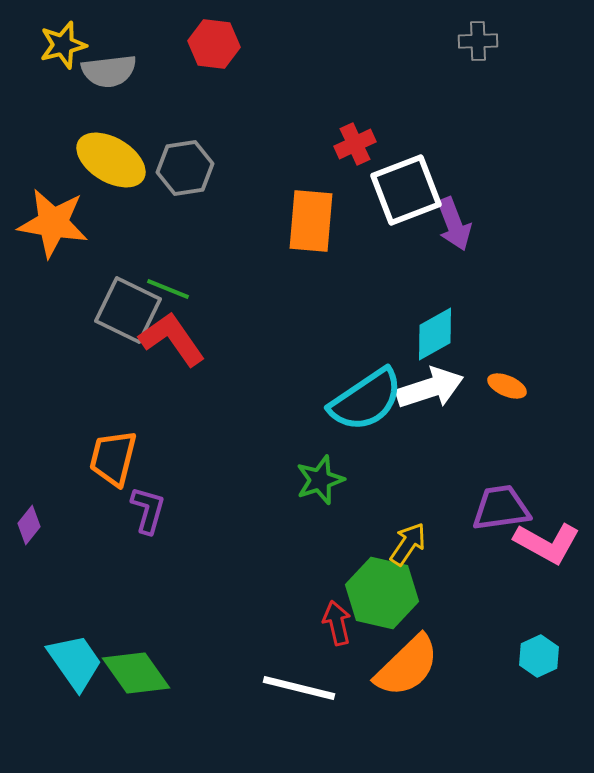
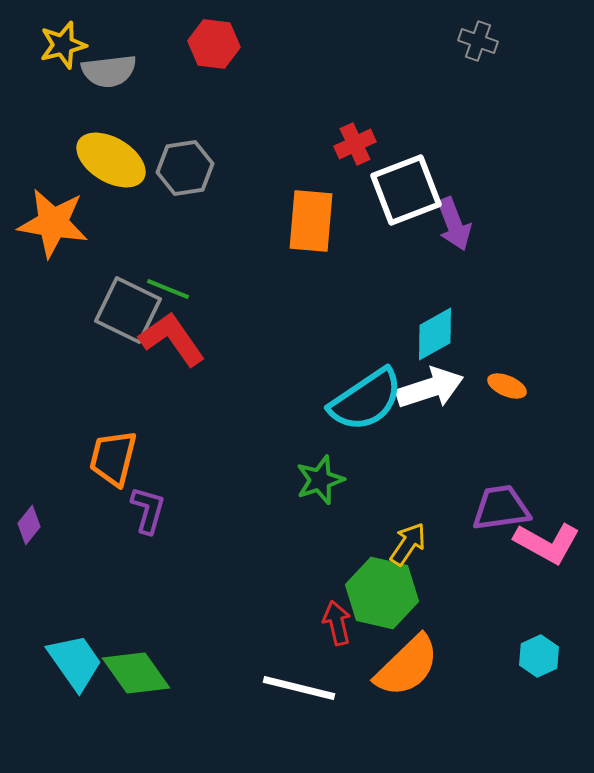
gray cross: rotated 21 degrees clockwise
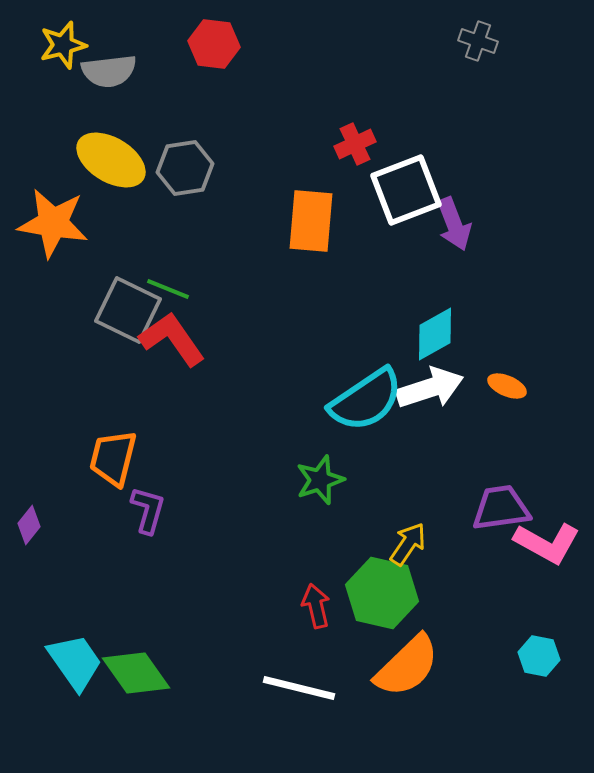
red arrow: moved 21 px left, 17 px up
cyan hexagon: rotated 24 degrees counterclockwise
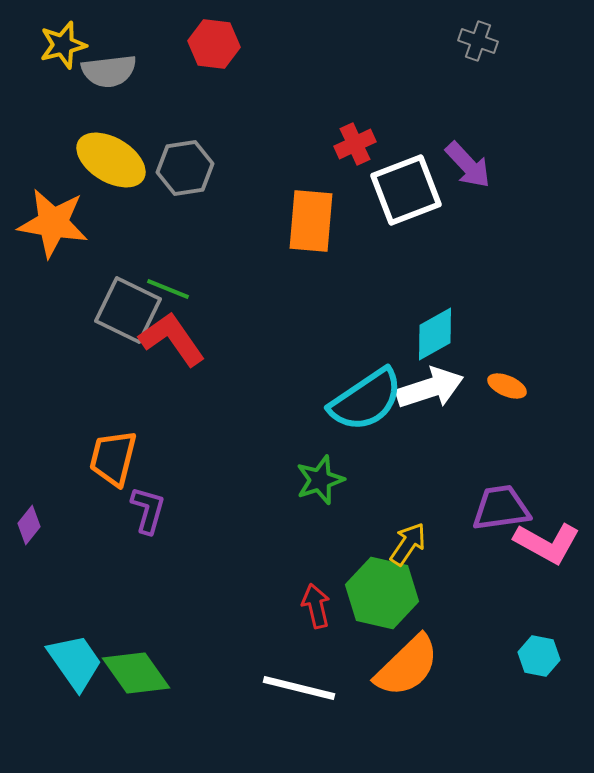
purple arrow: moved 14 px right, 59 px up; rotated 22 degrees counterclockwise
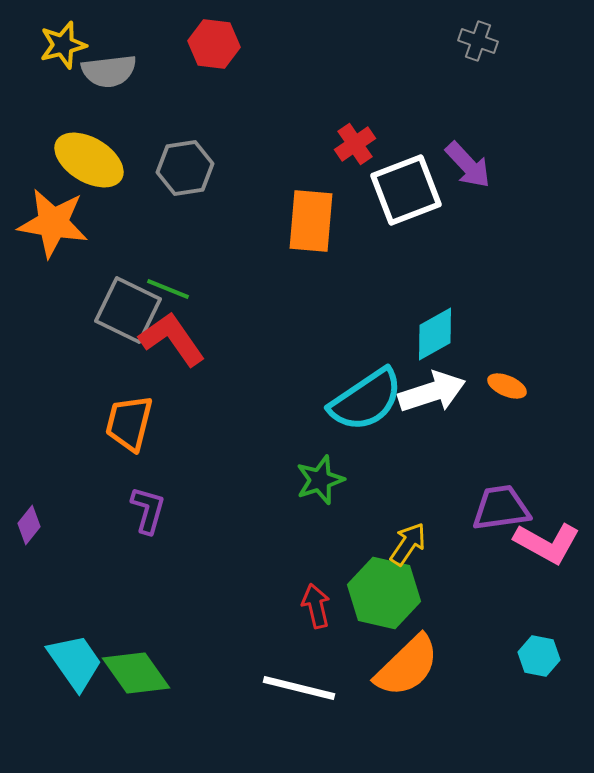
red cross: rotated 9 degrees counterclockwise
yellow ellipse: moved 22 px left
white arrow: moved 2 px right, 4 px down
orange trapezoid: moved 16 px right, 35 px up
green hexagon: moved 2 px right
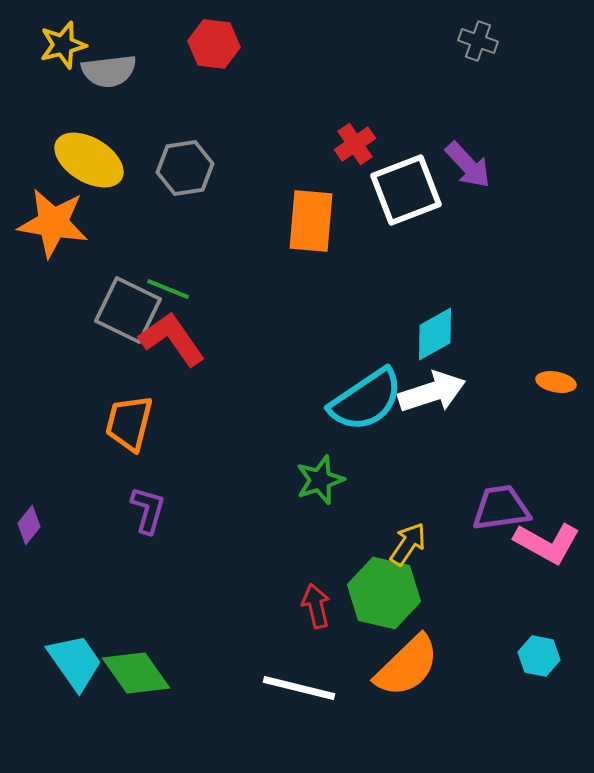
orange ellipse: moved 49 px right, 4 px up; rotated 12 degrees counterclockwise
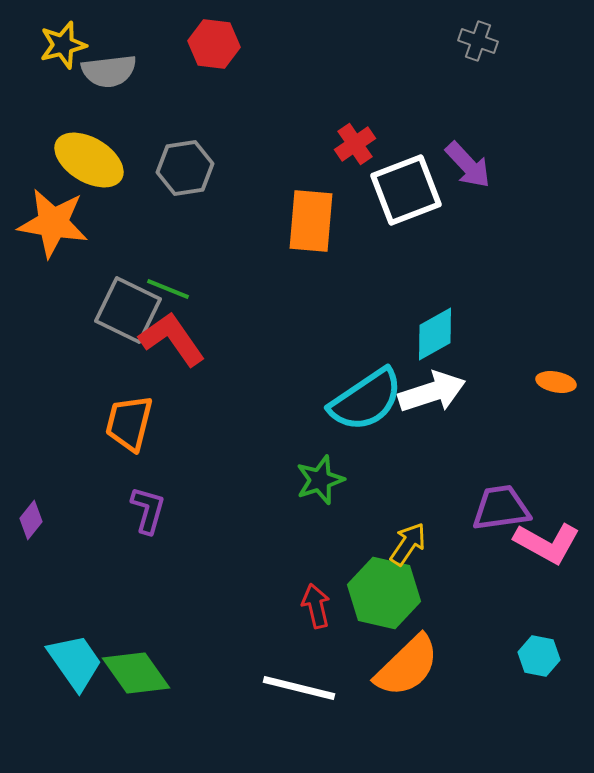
purple diamond: moved 2 px right, 5 px up
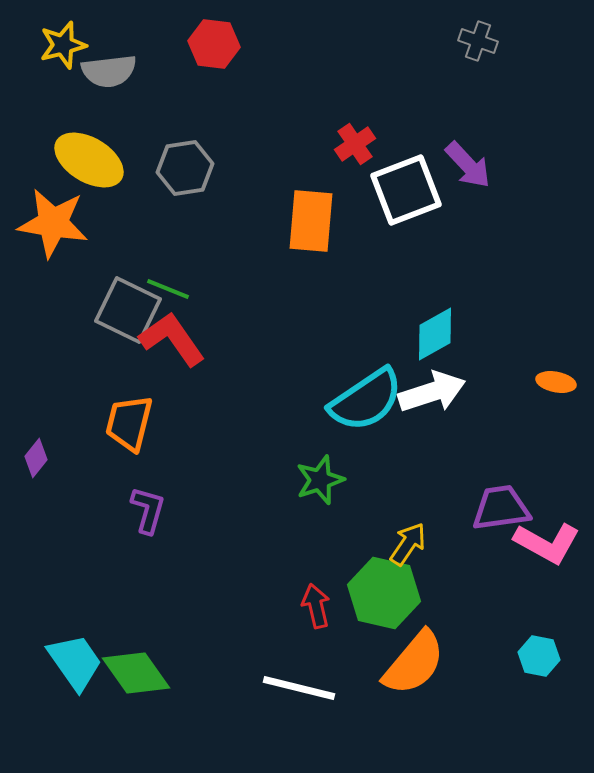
purple diamond: moved 5 px right, 62 px up
orange semicircle: moved 7 px right, 3 px up; rotated 6 degrees counterclockwise
